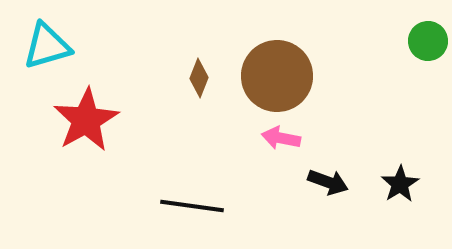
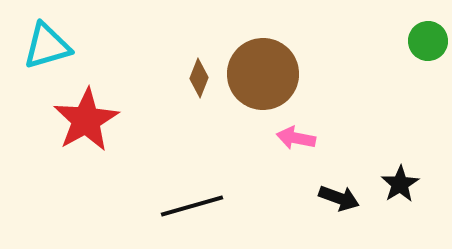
brown circle: moved 14 px left, 2 px up
pink arrow: moved 15 px right
black arrow: moved 11 px right, 16 px down
black line: rotated 24 degrees counterclockwise
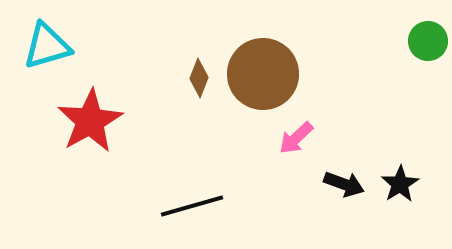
red star: moved 4 px right, 1 px down
pink arrow: rotated 54 degrees counterclockwise
black arrow: moved 5 px right, 14 px up
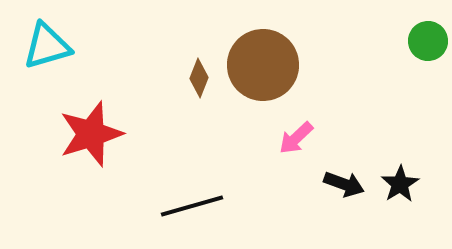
brown circle: moved 9 px up
red star: moved 1 px right, 13 px down; rotated 12 degrees clockwise
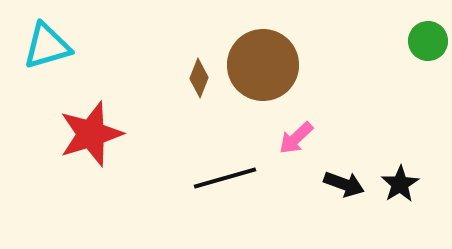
black line: moved 33 px right, 28 px up
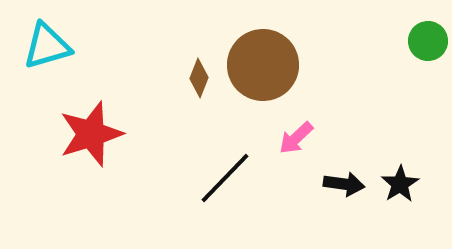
black line: rotated 30 degrees counterclockwise
black arrow: rotated 12 degrees counterclockwise
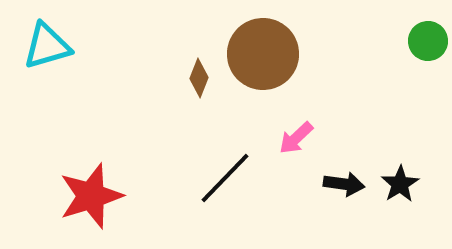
brown circle: moved 11 px up
red star: moved 62 px down
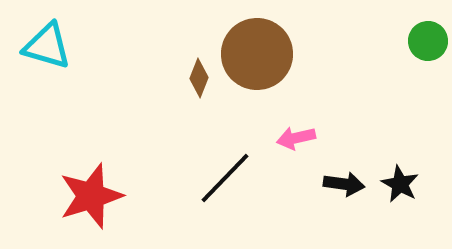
cyan triangle: rotated 32 degrees clockwise
brown circle: moved 6 px left
pink arrow: rotated 30 degrees clockwise
black star: rotated 12 degrees counterclockwise
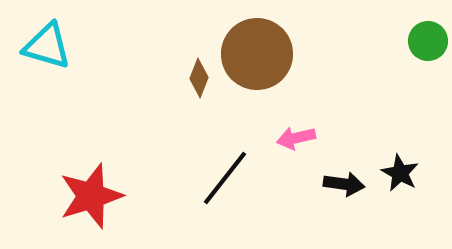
black line: rotated 6 degrees counterclockwise
black star: moved 11 px up
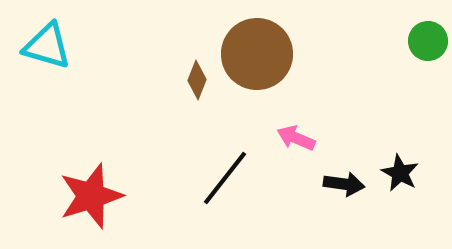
brown diamond: moved 2 px left, 2 px down
pink arrow: rotated 36 degrees clockwise
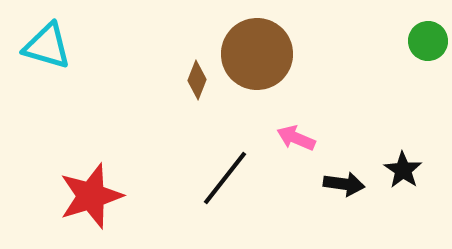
black star: moved 3 px right, 3 px up; rotated 6 degrees clockwise
